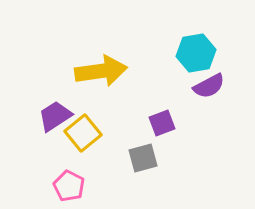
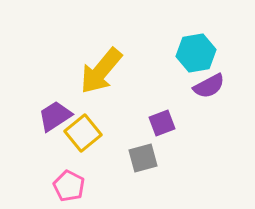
yellow arrow: rotated 138 degrees clockwise
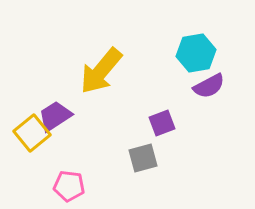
yellow square: moved 51 px left
pink pentagon: rotated 20 degrees counterclockwise
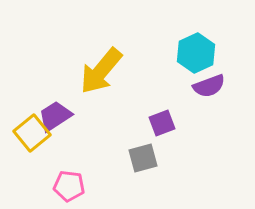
cyan hexagon: rotated 15 degrees counterclockwise
purple semicircle: rotated 8 degrees clockwise
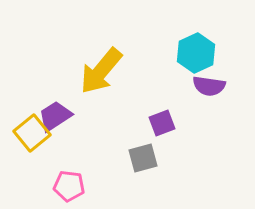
purple semicircle: rotated 28 degrees clockwise
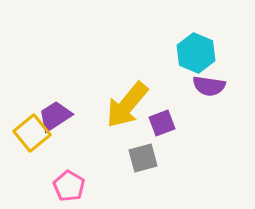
cyan hexagon: rotated 12 degrees counterclockwise
yellow arrow: moved 26 px right, 34 px down
pink pentagon: rotated 24 degrees clockwise
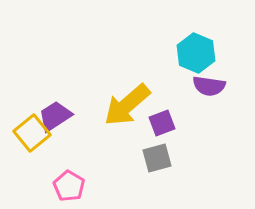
yellow arrow: rotated 9 degrees clockwise
gray square: moved 14 px right
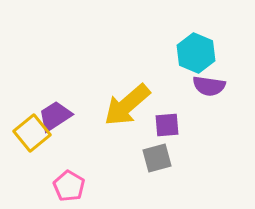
purple square: moved 5 px right, 2 px down; rotated 16 degrees clockwise
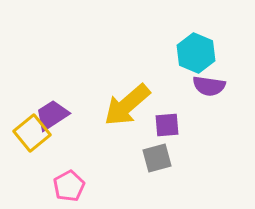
purple trapezoid: moved 3 px left, 1 px up
pink pentagon: rotated 12 degrees clockwise
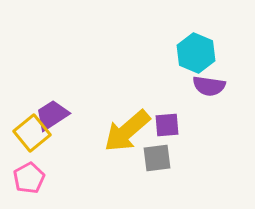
yellow arrow: moved 26 px down
gray square: rotated 8 degrees clockwise
pink pentagon: moved 40 px left, 8 px up
